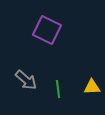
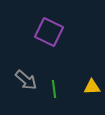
purple square: moved 2 px right, 2 px down
green line: moved 4 px left
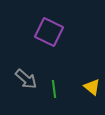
gray arrow: moved 1 px up
yellow triangle: rotated 42 degrees clockwise
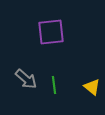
purple square: moved 2 px right; rotated 32 degrees counterclockwise
green line: moved 4 px up
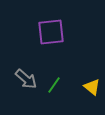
green line: rotated 42 degrees clockwise
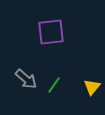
yellow triangle: rotated 30 degrees clockwise
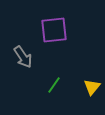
purple square: moved 3 px right, 2 px up
gray arrow: moved 3 px left, 22 px up; rotated 15 degrees clockwise
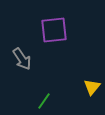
gray arrow: moved 1 px left, 2 px down
green line: moved 10 px left, 16 px down
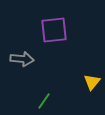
gray arrow: rotated 50 degrees counterclockwise
yellow triangle: moved 5 px up
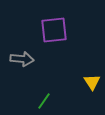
yellow triangle: rotated 12 degrees counterclockwise
